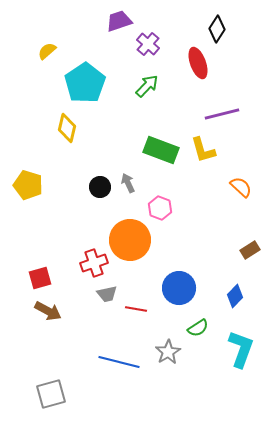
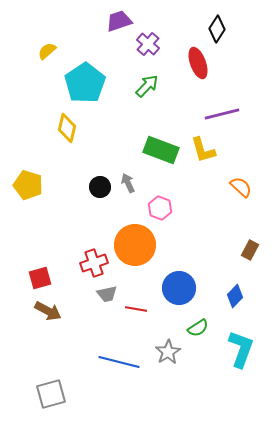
orange circle: moved 5 px right, 5 px down
brown rectangle: rotated 30 degrees counterclockwise
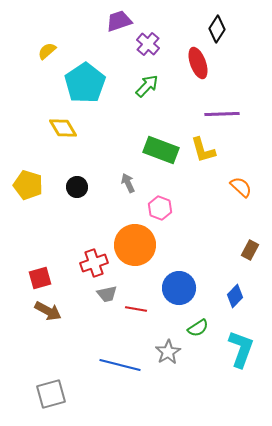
purple line: rotated 12 degrees clockwise
yellow diamond: moved 4 px left; rotated 44 degrees counterclockwise
black circle: moved 23 px left
blue line: moved 1 px right, 3 px down
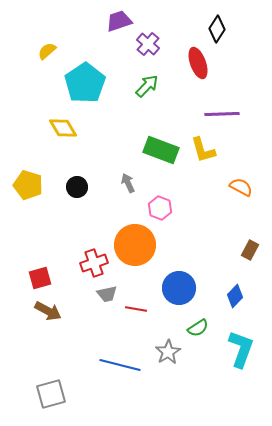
orange semicircle: rotated 15 degrees counterclockwise
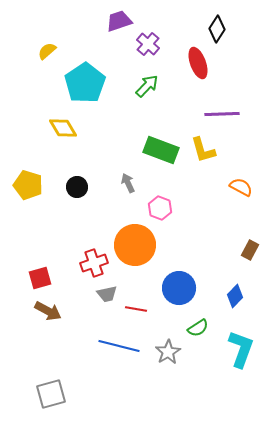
blue line: moved 1 px left, 19 px up
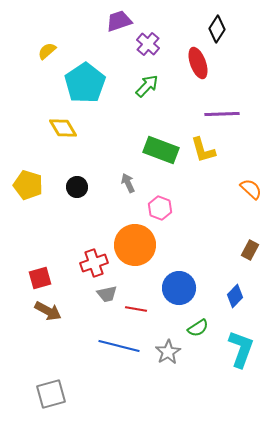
orange semicircle: moved 10 px right, 2 px down; rotated 15 degrees clockwise
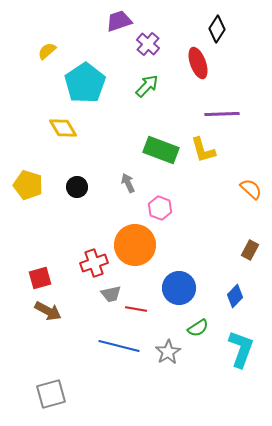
gray trapezoid: moved 4 px right
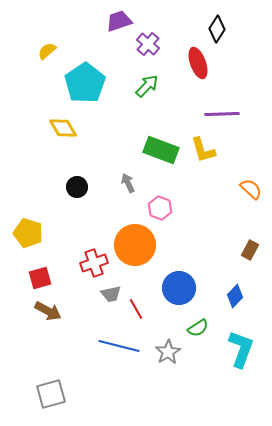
yellow pentagon: moved 48 px down
red line: rotated 50 degrees clockwise
